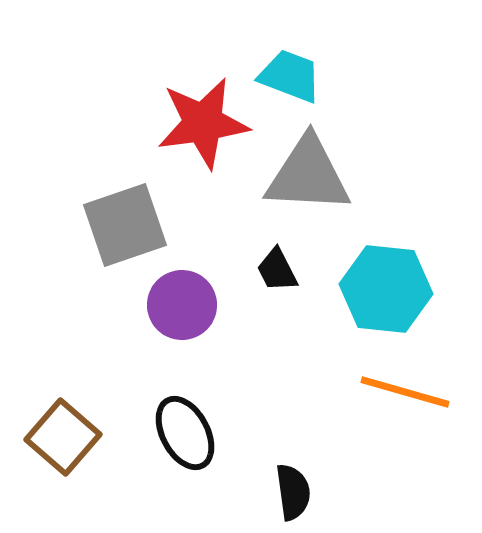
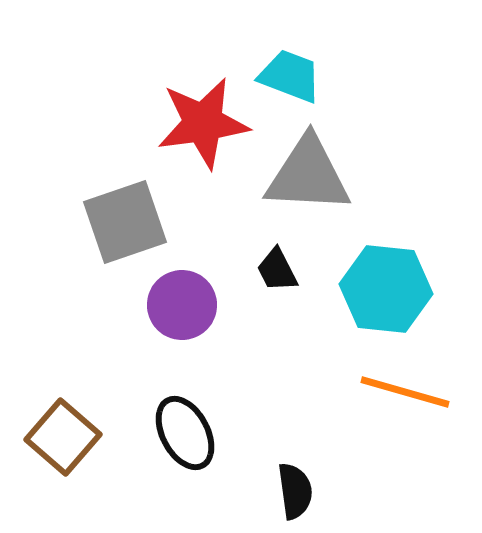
gray square: moved 3 px up
black semicircle: moved 2 px right, 1 px up
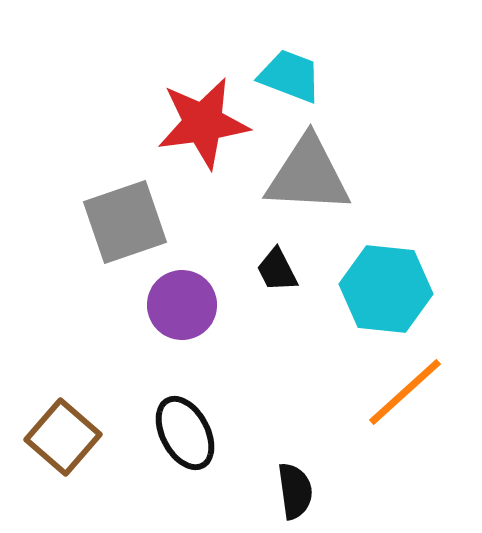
orange line: rotated 58 degrees counterclockwise
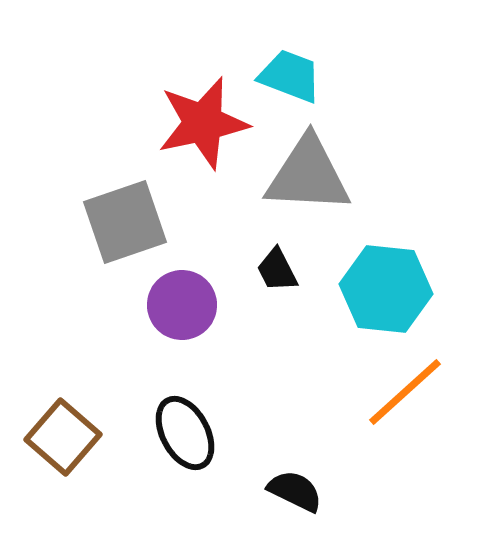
red star: rotated 4 degrees counterclockwise
black semicircle: rotated 56 degrees counterclockwise
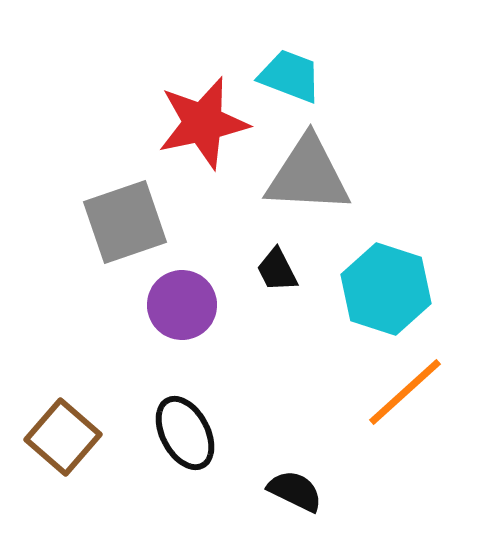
cyan hexagon: rotated 12 degrees clockwise
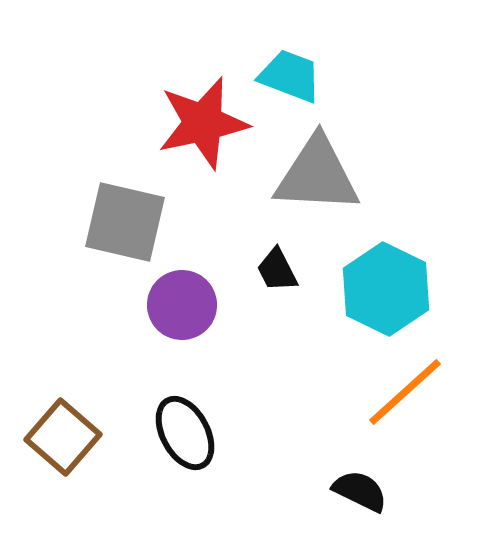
gray triangle: moved 9 px right
gray square: rotated 32 degrees clockwise
cyan hexagon: rotated 8 degrees clockwise
black semicircle: moved 65 px right
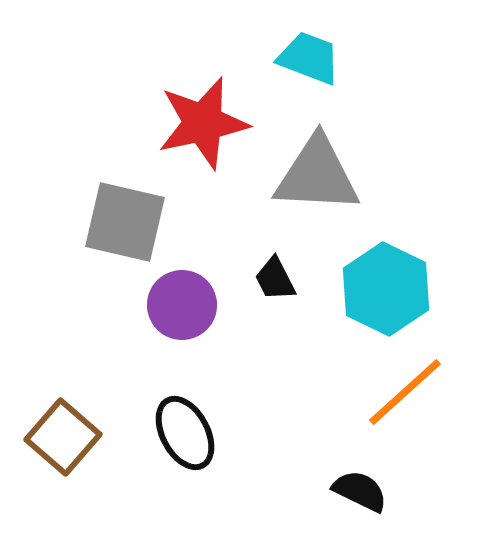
cyan trapezoid: moved 19 px right, 18 px up
black trapezoid: moved 2 px left, 9 px down
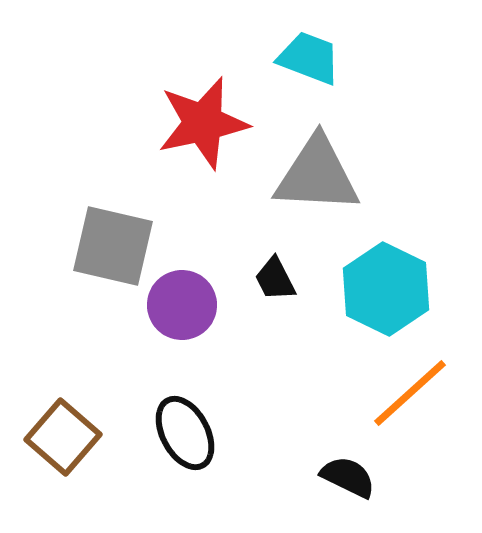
gray square: moved 12 px left, 24 px down
orange line: moved 5 px right, 1 px down
black semicircle: moved 12 px left, 14 px up
